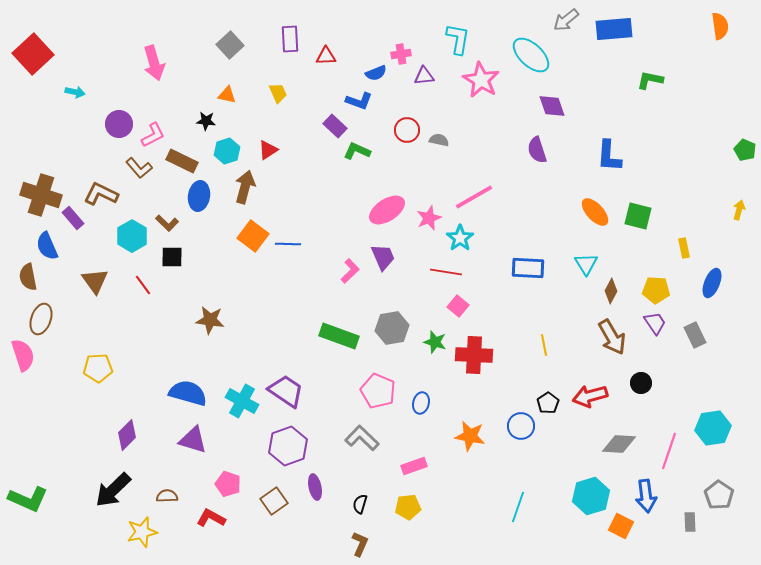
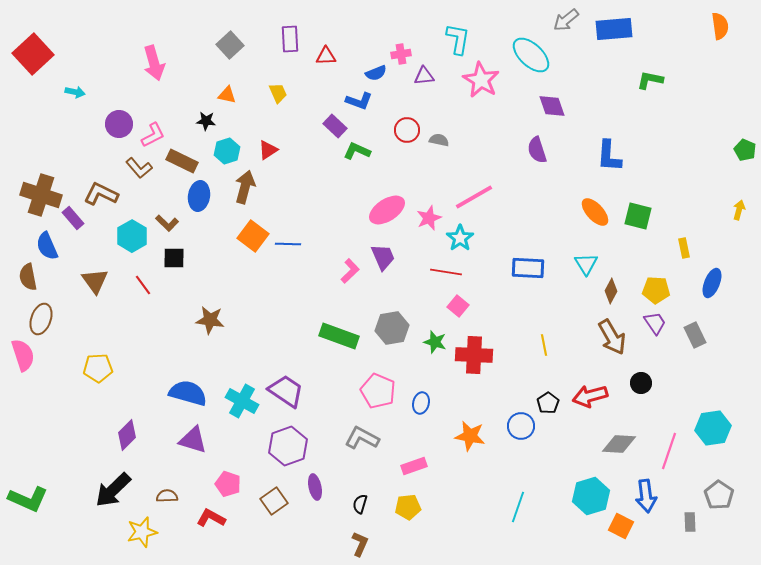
black square at (172, 257): moved 2 px right, 1 px down
gray L-shape at (362, 438): rotated 16 degrees counterclockwise
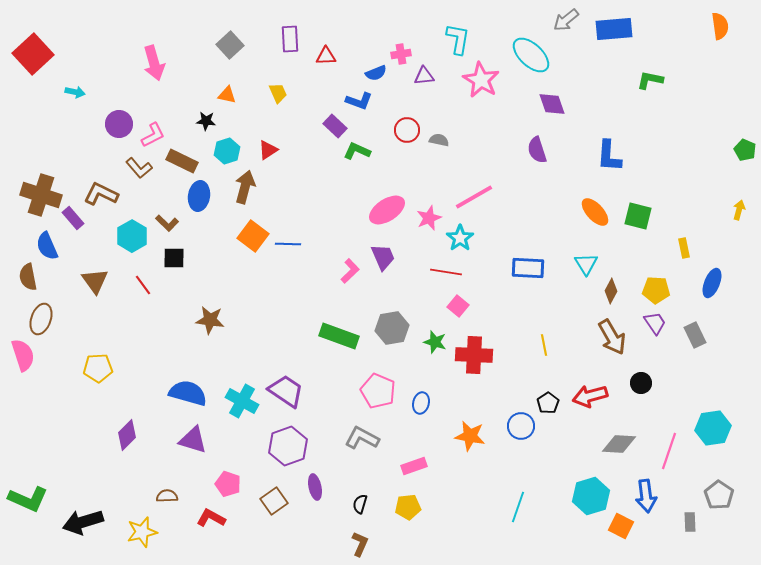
purple diamond at (552, 106): moved 2 px up
black arrow at (113, 490): moved 30 px left, 32 px down; rotated 27 degrees clockwise
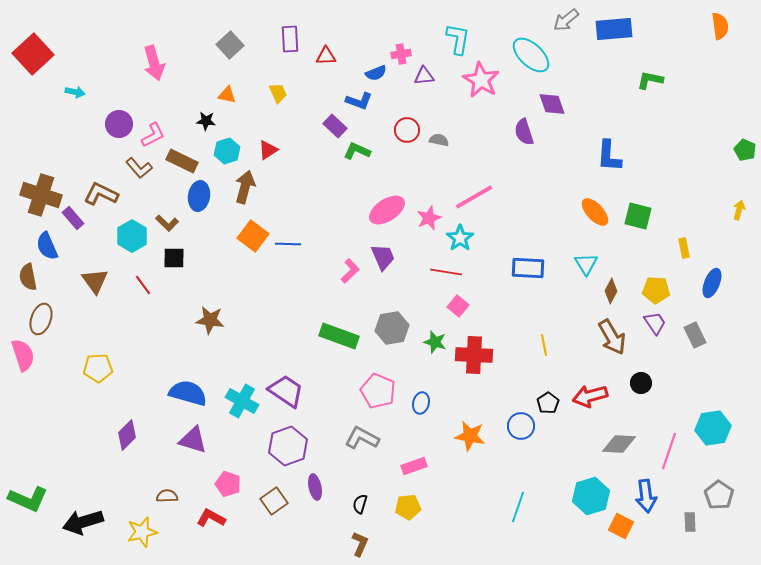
purple semicircle at (537, 150): moved 13 px left, 18 px up
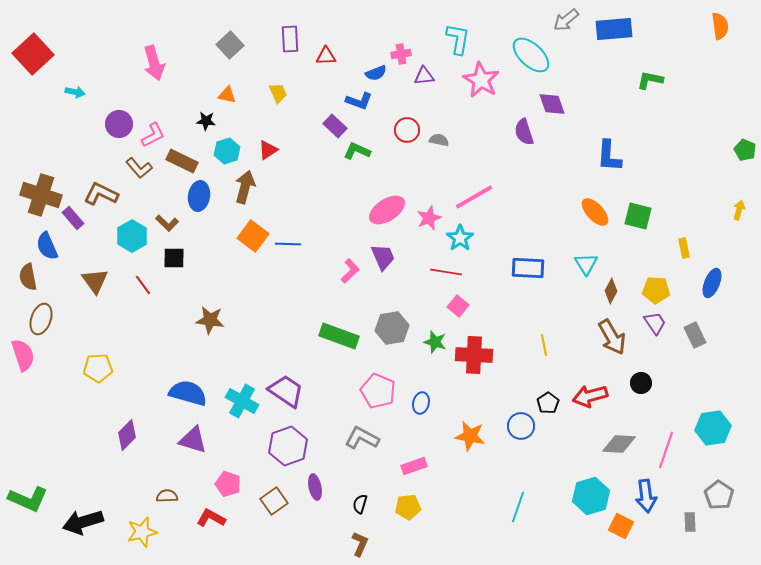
pink line at (669, 451): moved 3 px left, 1 px up
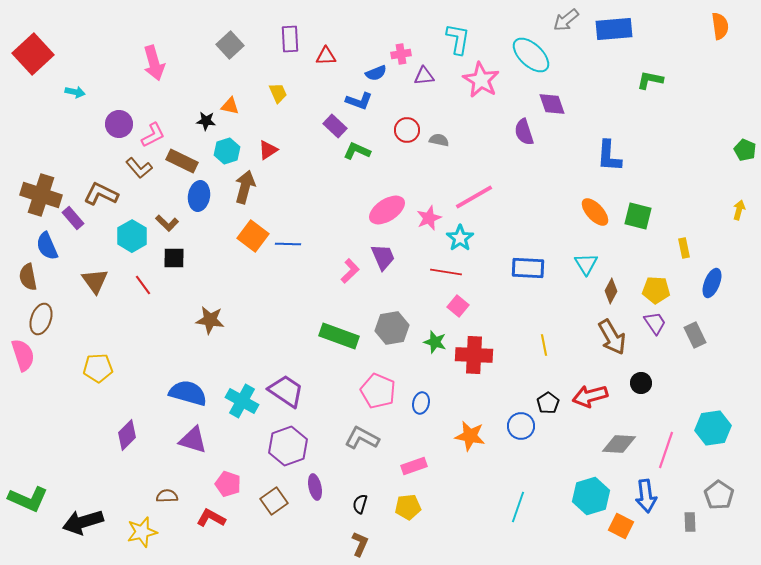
orange triangle at (227, 95): moved 3 px right, 11 px down
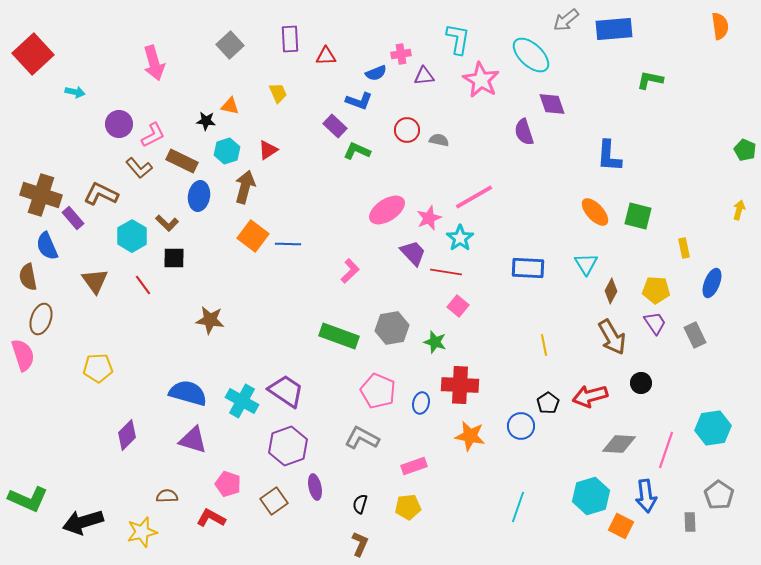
purple trapezoid at (383, 257): moved 30 px right, 4 px up; rotated 20 degrees counterclockwise
red cross at (474, 355): moved 14 px left, 30 px down
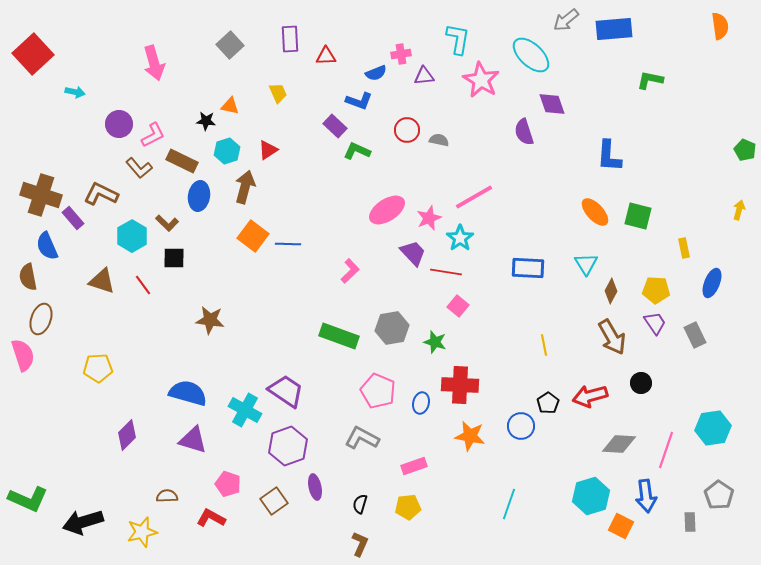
brown triangle at (95, 281): moved 7 px right; rotated 36 degrees counterclockwise
cyan cross at (242, 401): moved 3 px right, 9 px down
cyan line at (518, 507): moved 9 px left, 3 px up
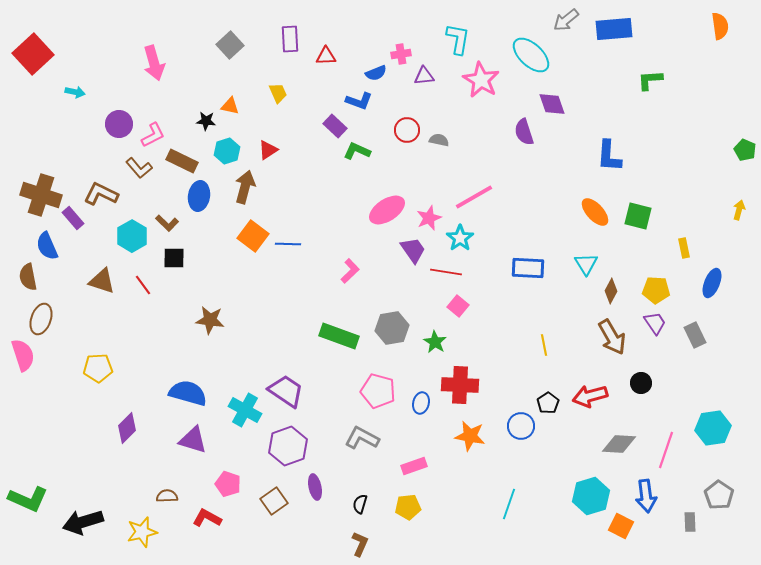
green L-shape at (650, 80): rotated 16 degrees counterclockwise
purple trapezoid at (413, 253): moved 3 px up; rotated 8 degrees clockwise
green star at (435, 342): rotated 15 degrees clockwise
pink pentagon at (378, 391): rotated 8 degrees counterclockwise
purple diamond at (127, 435): moved 7 px up
red L-shape at (211, 518): moved 4 px left
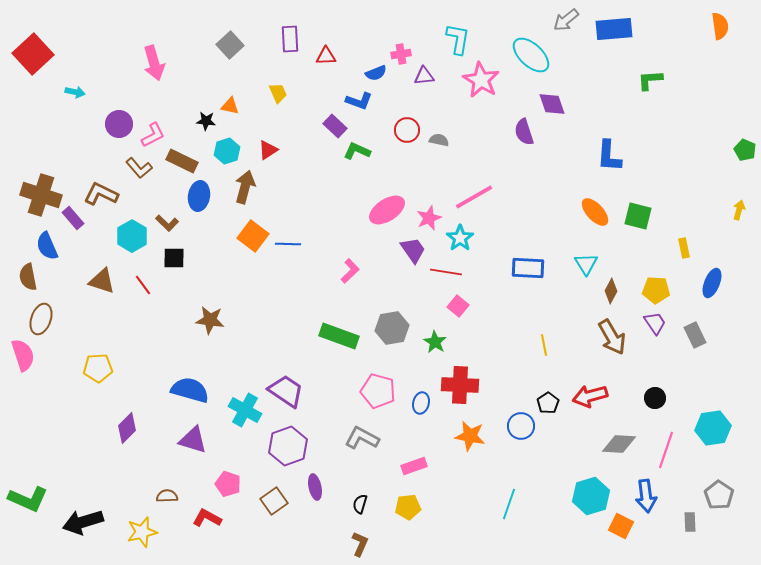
black circle at (641, 383): moved 14 px right, 15 px down
blue semicircle at (188, 393): moved 2 px right, 3 px up
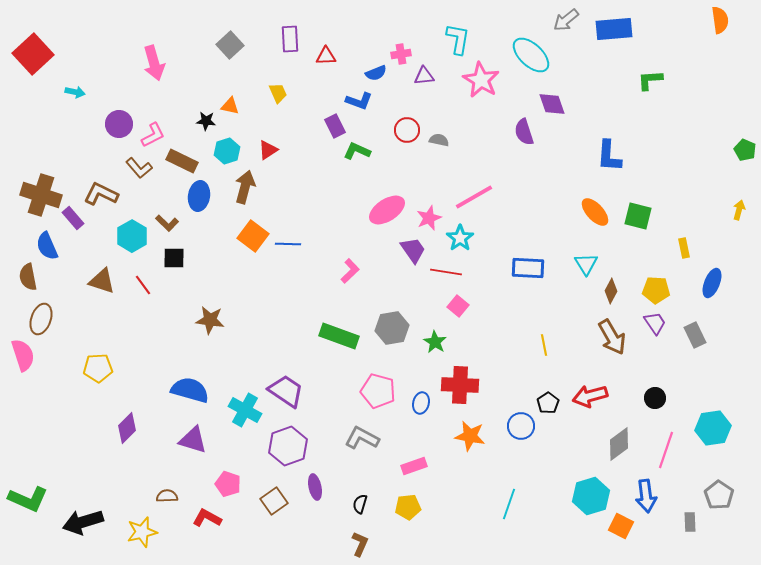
orange semicircle at (720, 26): moved 6 px up
purple rectangle at (335, 126): rotated 20 degrees clockwise
gray diamond at (619, 444): rotated 40 degrees counterclockwise
